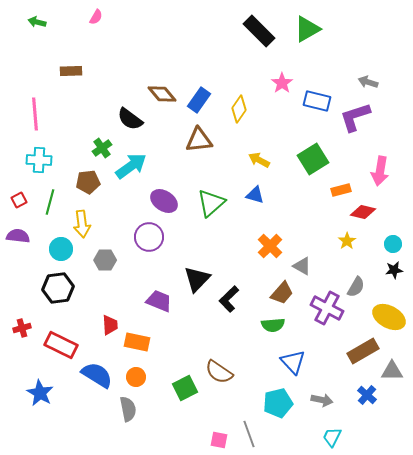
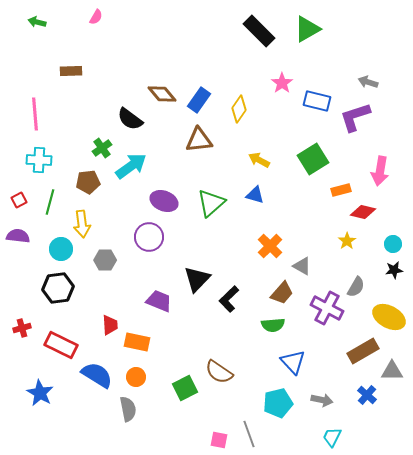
purple ellipse at (164, 201): rotated 12 degrees counterclockwise
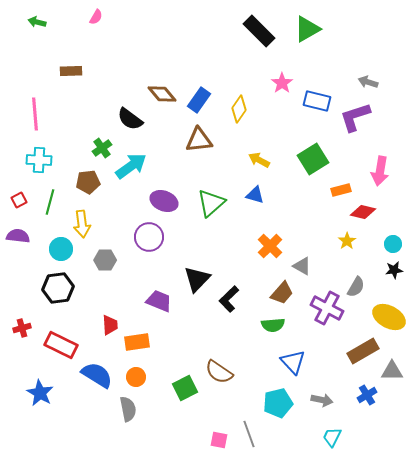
orange rectangle at (137, 342): rotated 20 degrees counterclockwise
blue cross at (367, 395): rotated 18 degrees clockwise
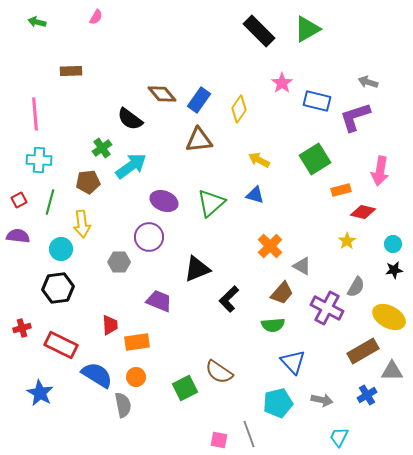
green square at (313, 159): moved 2 px right
gray hexagon at (105, 260): moved 14 px right, 2 px down
black triangle at (197, 279): moved 10 px up; rotated 24 degrees clockwise
gray semicircle at (128, 409): moved 5 px left, 4 px up
cyan trapezoid at (332, 437): moved 7 px right
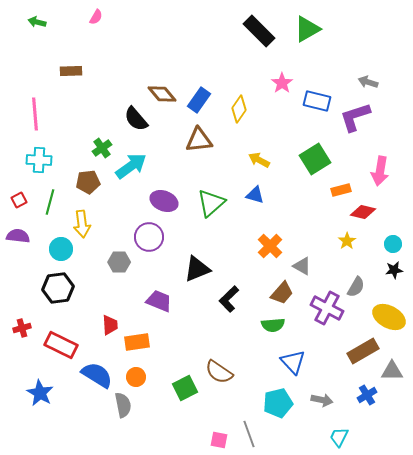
black semicircle at (130, 119): moved 6 px right; rotated 12 degrees clockwise
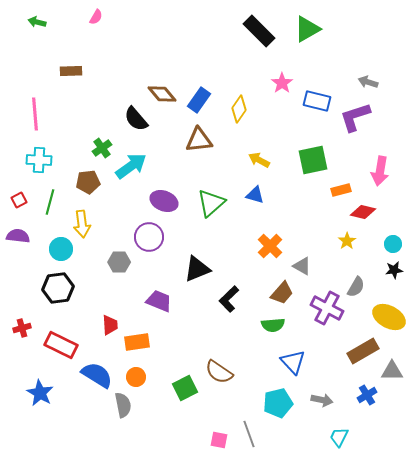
green square at (315, 159): moved 2 px left, 1 px down; rotated 20 degrees clockwise
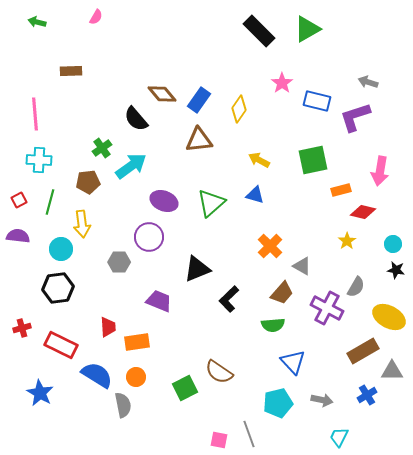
black star at (394, 270): moved 2 px right; rotated 18 degrees clockwise
red trapezoid at (110, 325): moved 2 px left, 2 px down
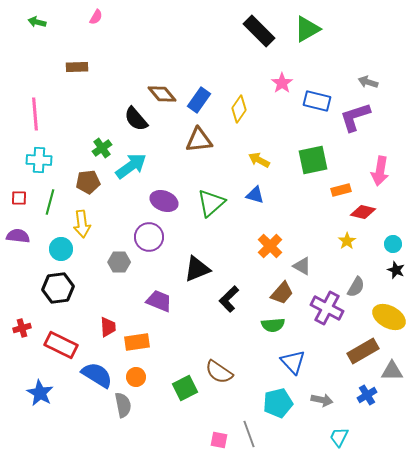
brown rectangle at (71, 71): moved 6 px right, 4 px up
red square at (19, 200): moved 2 px up; rotated 28 degrees clockwise
black star at (396, 270): rotated 12 degrees clockwise
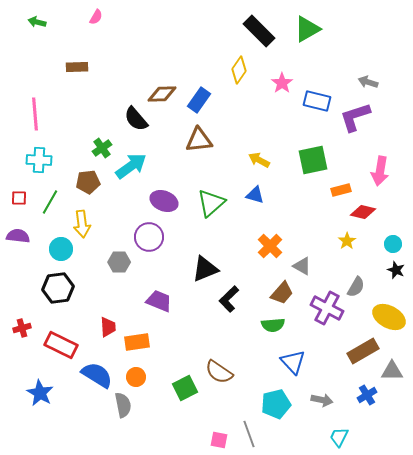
brown diamond at (162, 94): rotated 52 degrees counterclockwise
yellow diamond at (239, 109): moved 39 px up
green line at (50, 202): rotated 15 degrees clockwise
black triangle at (197, 269): moved 8 px right
cyan pentagon at (278, 403): moved 2 px left, 1 px down
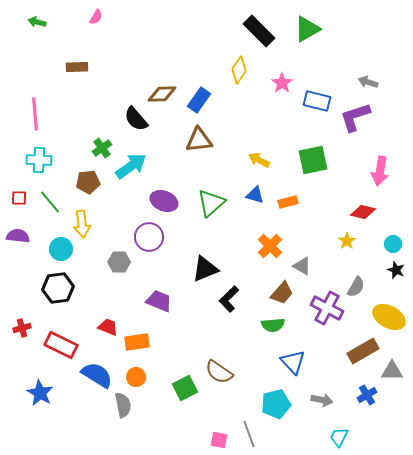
orange rectangle at (341, 190): moved 53 px left, 12 px down
green line at (50, 202): rotated 70 degrees counterclockwise
red trapezoid at (108, 327): rotated 65 degrees counterclockwise
